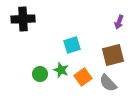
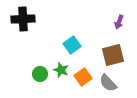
cyan square: rotated 18 degrees counterclockwise
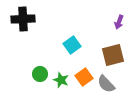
green star: moved 10 px down
orange square: moved 1 px right
gray semicircle: moved 2 px left, 1 px down
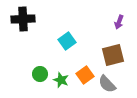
cyan square: moved 5 px left, 4 px up
orange square: moved 1 px right, 2 px up
gray semicircle: moved 1 px right
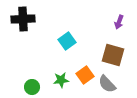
brown square: rotated 30 degrees clockwise
green circle: moved 8 px left, 13 px down
green star: rotated 28 degrees counterclockwise
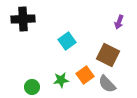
brown square: moved 5 px left; rotated 10 degrees clockwise
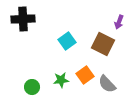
brown square: moved 5 px left, 11 px up
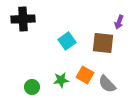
brown square: moved 1 px up; rotated 20 degrees counterclockwise
orange square: rotated 24 degrees counterclockwise
